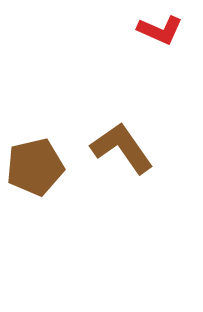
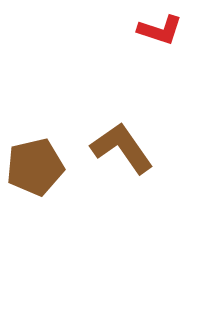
red L-shape: rotated 6 degrees counterclockwise
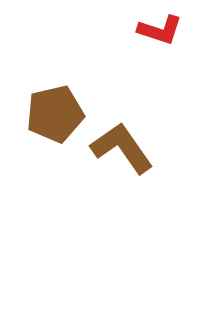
brown pentagon: moved 20 px right, 53 px up
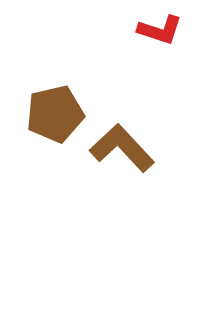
brown L-shape: rotated 8 degrees counterclockwise
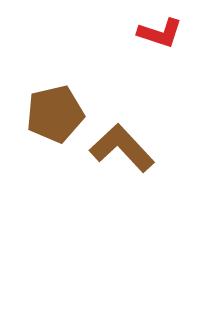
red L-shape: moved 3 px down
